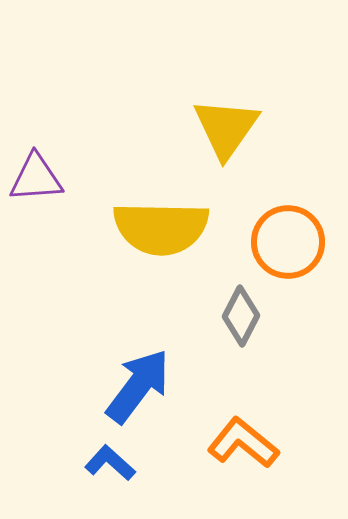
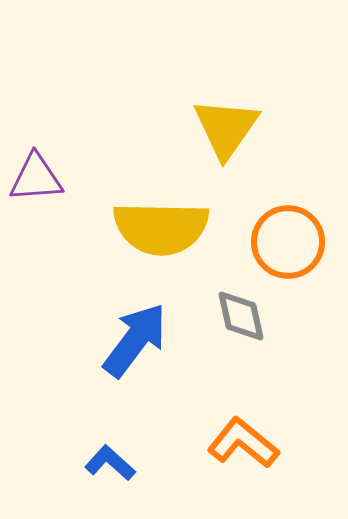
gray diamond: rotated 40 degrees counterclockwise
blue arrow: moved 3 px left, 46 px up
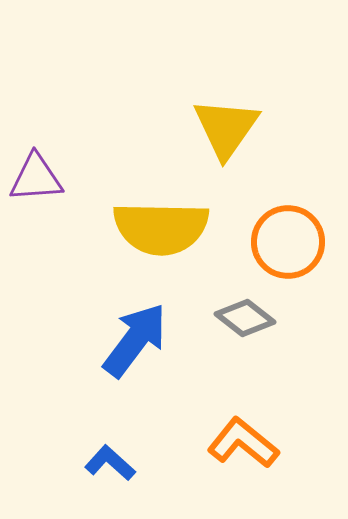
gray diamond: moved 4 px right, 2 px down; rotated 40 degrees counterclockwise
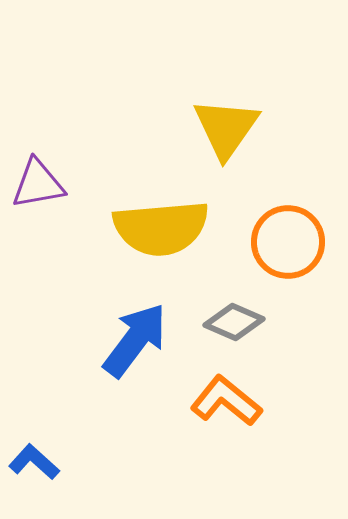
purple triangle: moved 2 px right, 6 px down; rotated 6 degrees counterclockwise
yellow semicircle: rotated 6 degrees counterclockwise
gray diamond: moved 11 px left, 4 px down; rotated 14 degrees counterclockwise
orange L-shape: moved 17 px left, 42 px up
blue L-shape: moved 76 px left, 1 px up
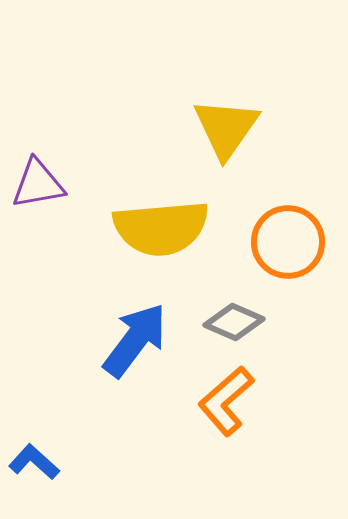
orange L-shape: rotated 80 degrees counterclockwise
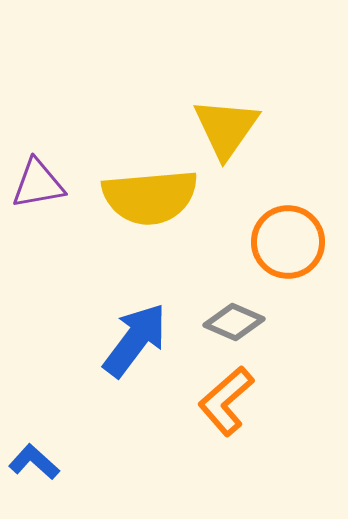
yellow semicircle: moved 11 px left, 31 px up
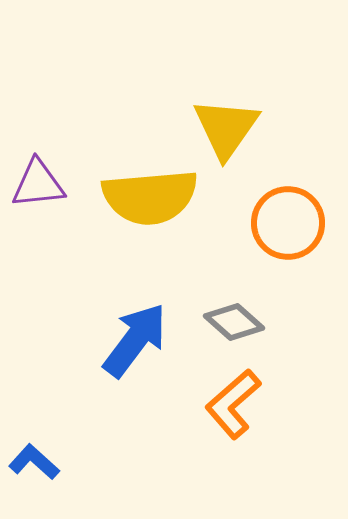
purple triangle: rotated 4 degrees clockwise
orange circle: moved 19 px up
gray diamond: rotated 18 degrees clockwise
orange L-shape: moved 7 px right, 3 px down
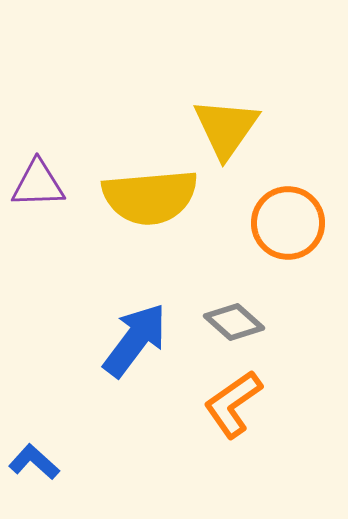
purple triangle: rotated 4 degrees clockwise
orange L-shape: rotated 6 degrees clockwise
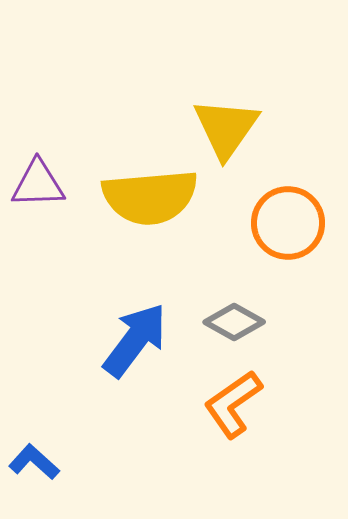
gray diamond: rotated 12 degrees counterclockwise
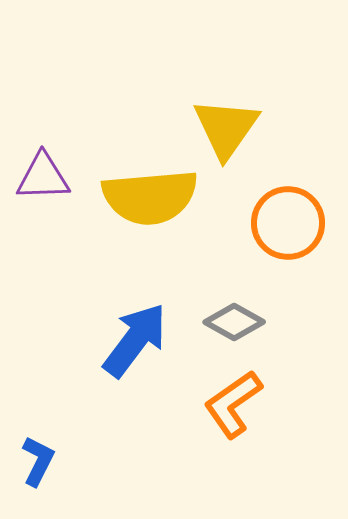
purple triangle: moved 5 px right, 7 px up
blue L-shape: moved 4 px right, 1 px up; rotated 75 degrees clockwise
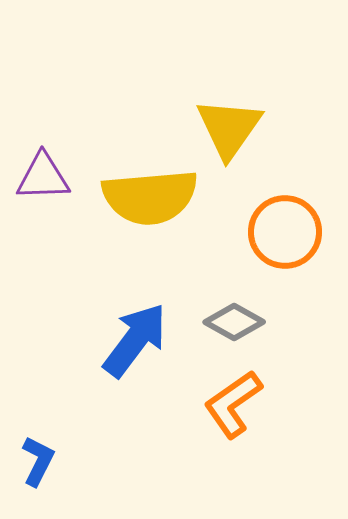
yellow triangle: moved 3 px right
orange circle: moved 3 px left, 9 px down
